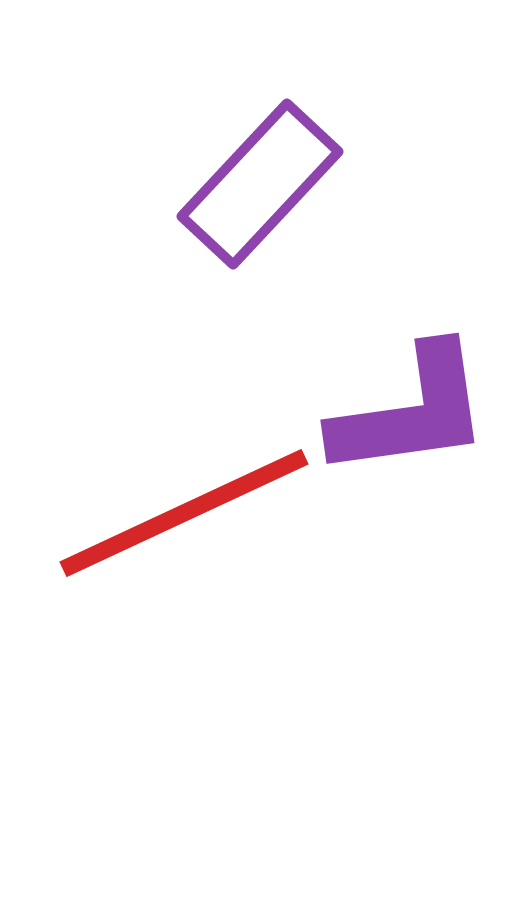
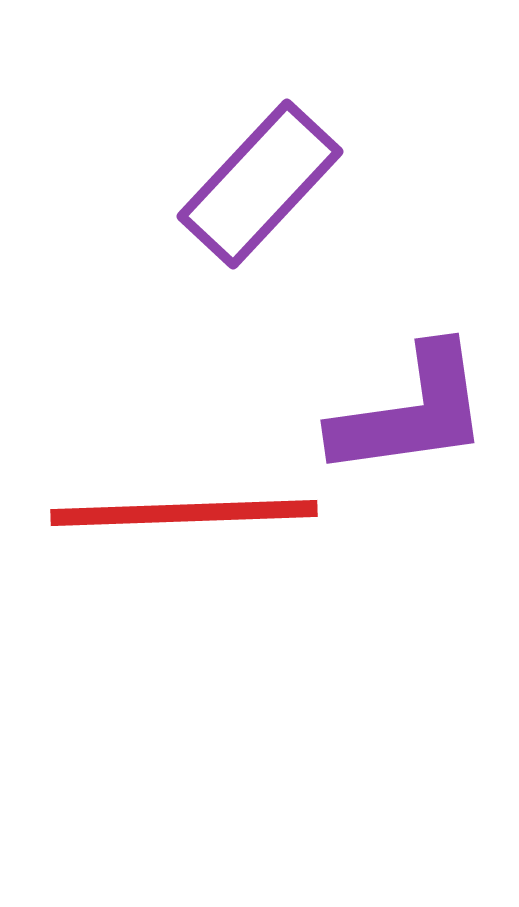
red line: rotated 23 degrees clockwise
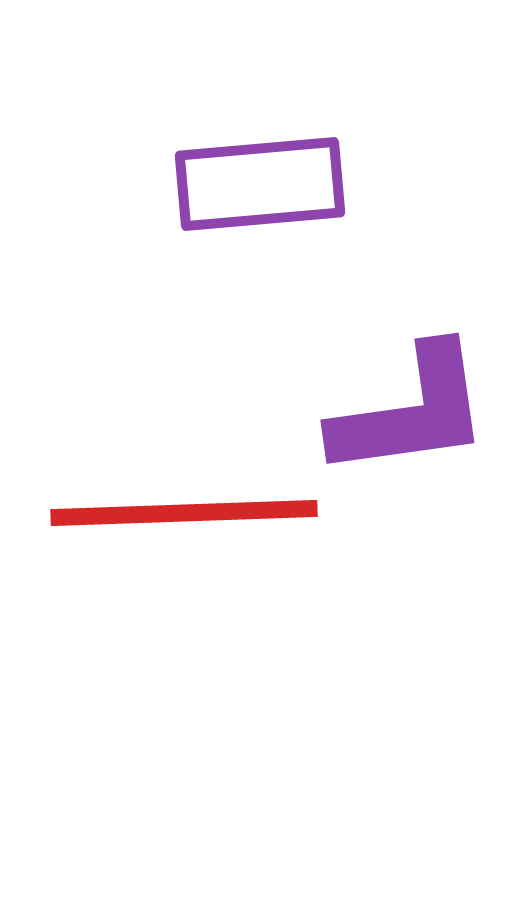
purple rectangle: rotated 42 degrees clockwise
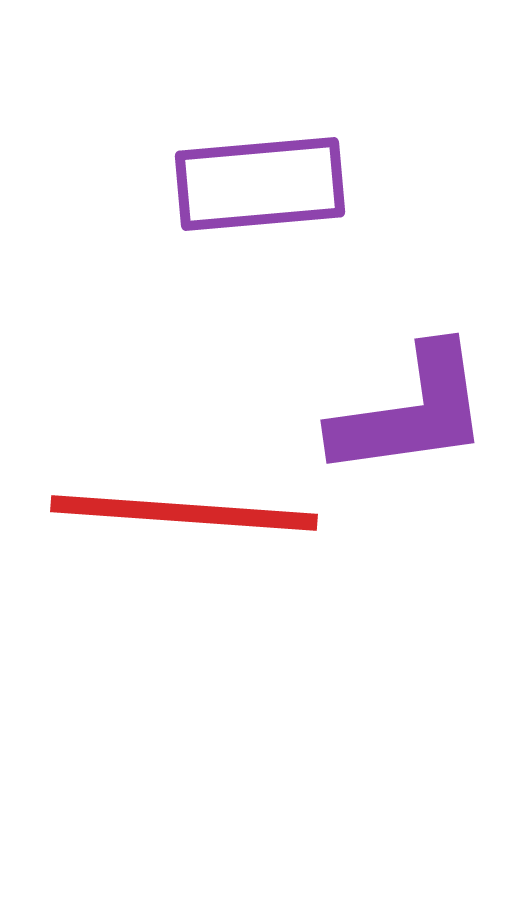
red line: rotated 6 degrees clockwise
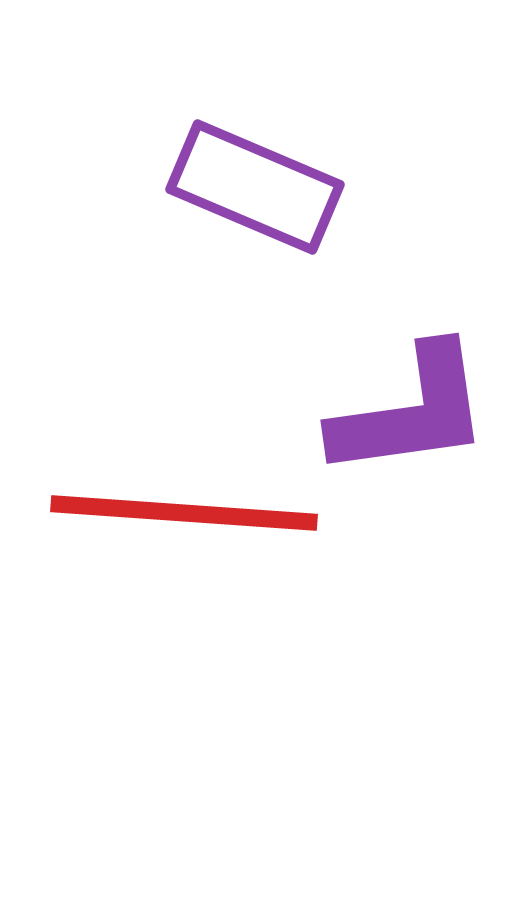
purple rectangle: moved 5 px left, 3 px down; rotated 28 degrees clockwise
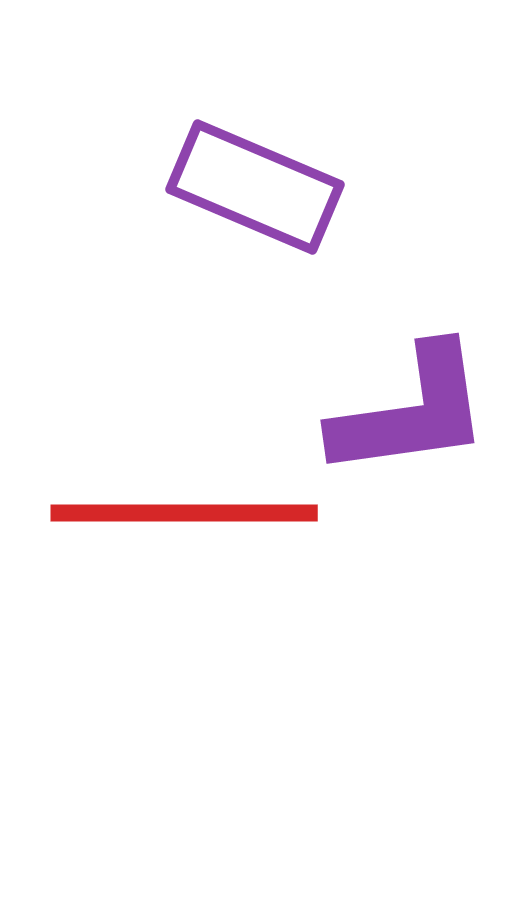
red line: rotated 4 degrees counterclockwise
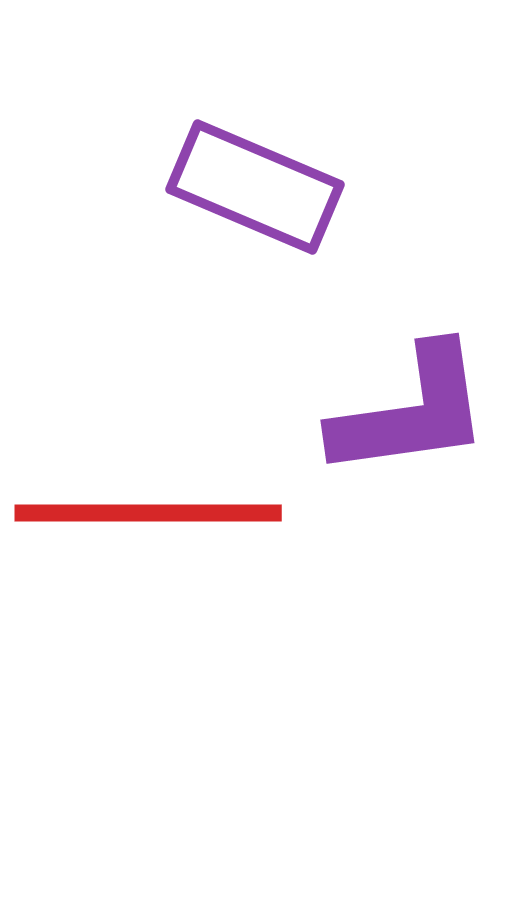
red line: moved 36 px left
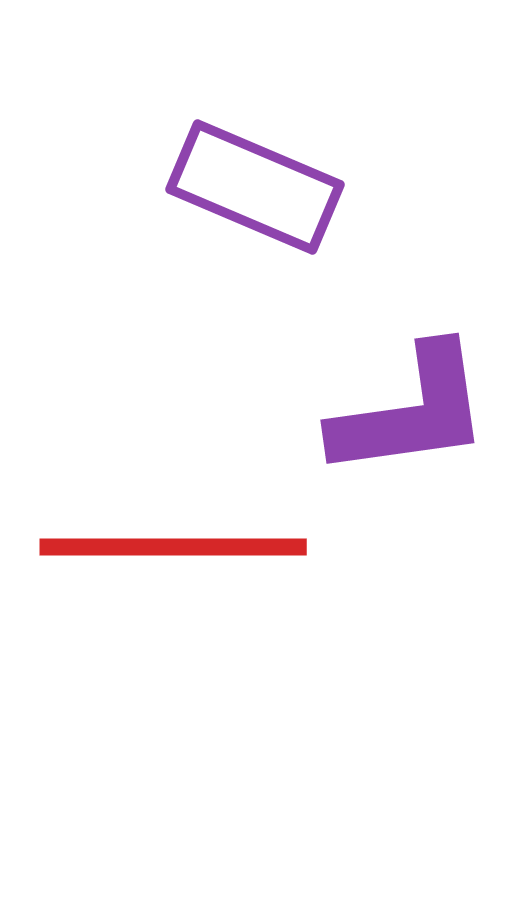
red line: moved 25 px right, 34 px down
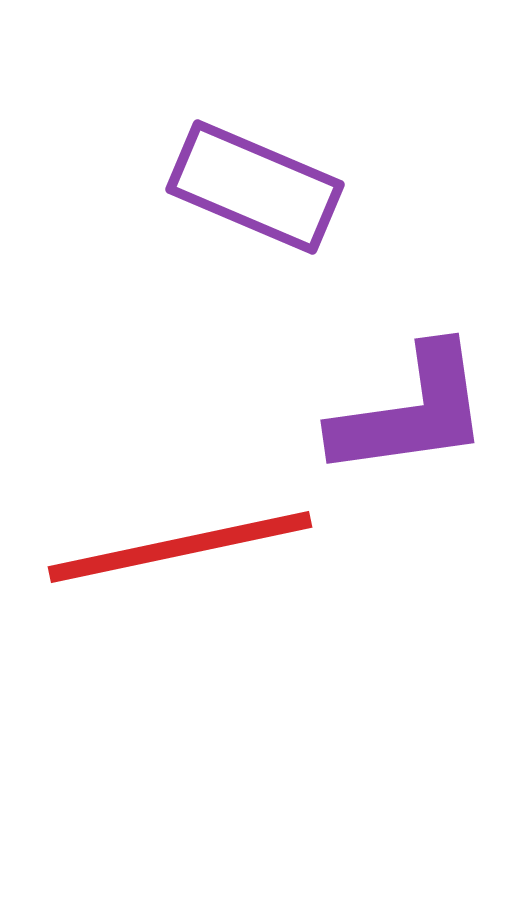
red line: moved 7 px right; rotated 12 degrees counterclockwise
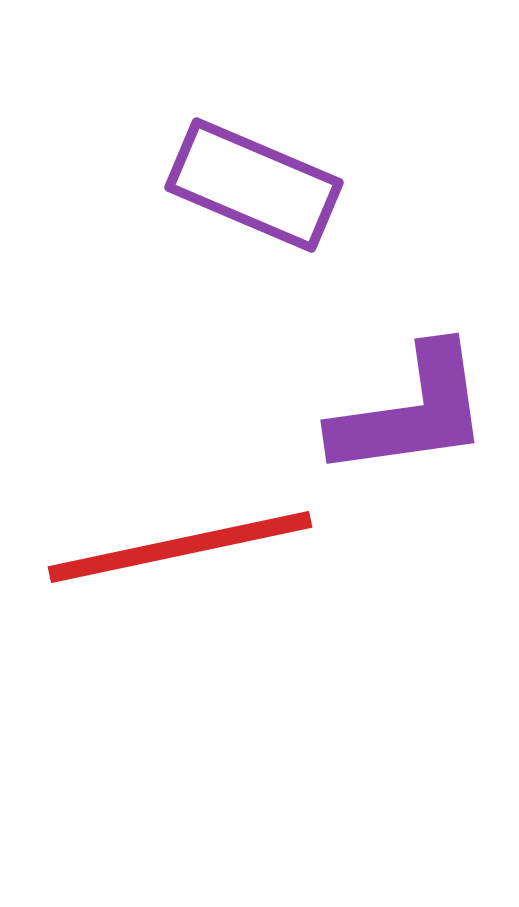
purple rectangle: moved 1 px left, 2 px up
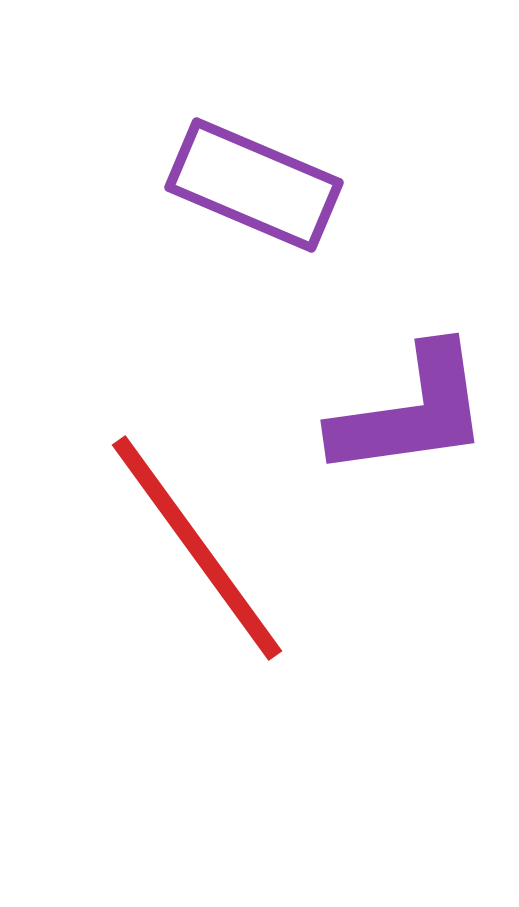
red line: moved 17 px right, 1 px down; rotated 66 degrees clockwise
